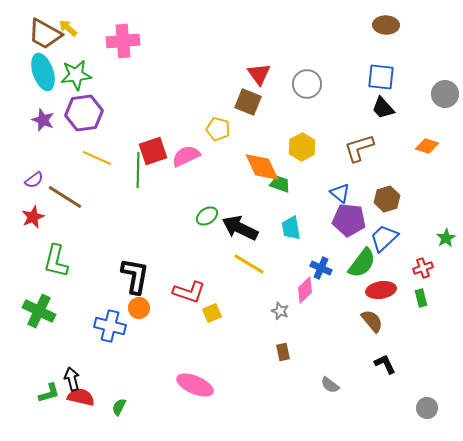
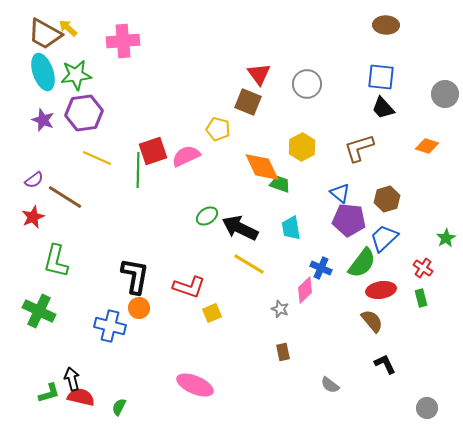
red cross at (423, 268): rotated 36 degrees counterclockwise
red L-shape at (189, 292): moved 5 px up
gray star at (280, 311): moved 2 px up
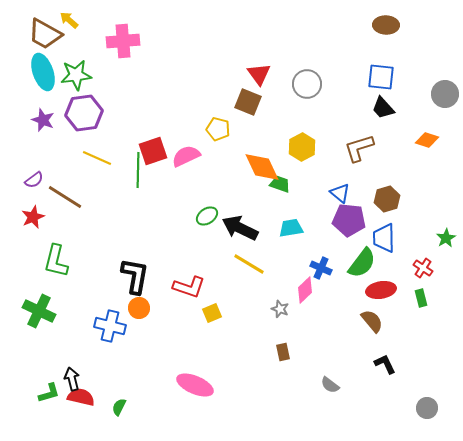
yellow arrow at (68, 28): moved 1 px right, 8 px up
orange diamond at (427, 146): moved 6 px up
cyan trapezoid at (291, 228): rotated 90 degrees clockwise
blue trapezoid at (384, 238): rotated 48 degrees counterclockwise
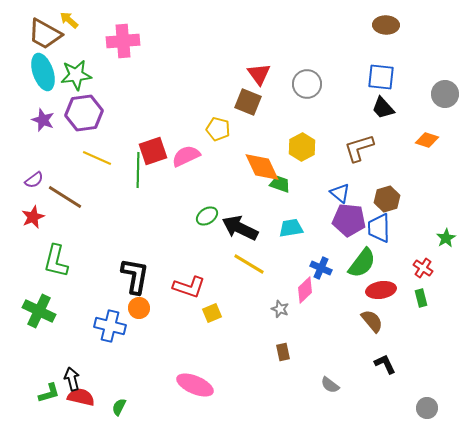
blue trapezoid at (384, 238): moved 5 px left, 10 px up
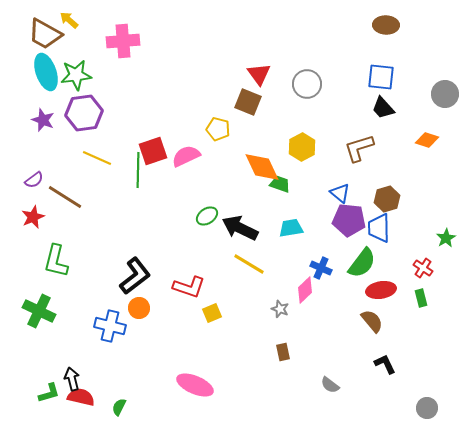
cyan ellipse at (43, 72): moved 3 px right
black L-shape at (135, 276): rotated 42 degrees clockwise
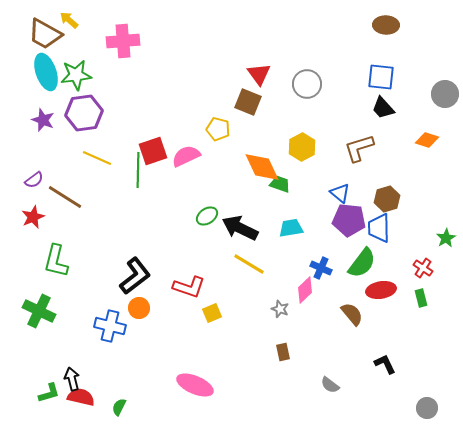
brown semicircle at (372, 321): moved 20 px left, 7 px up
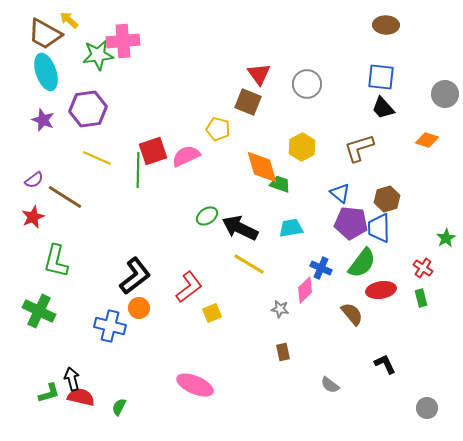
green star at (76, 75): moved 22 px right, 20 px up
purple hexagon at (84, 113): moved 4 px right, 4 px up
orange diamond at (262, 167): rotated 9 degrees clockwise
purple pentagon at (349, 220): moved 2 px right, 3 px down
red L-shape at (189, 287): rotated 56 degrees counterclockwise
gray star at (280, 309): rotated 12 degrees counterclockwise
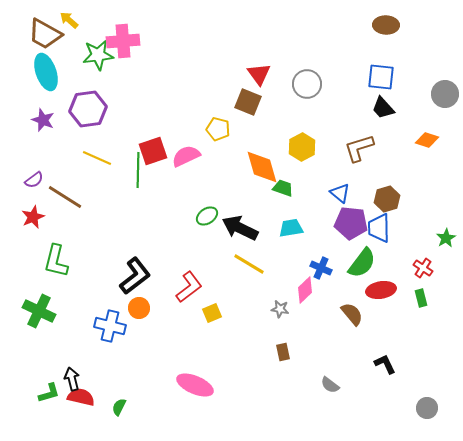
green trapezoid at (280, 184): moved 3 px right, 4 px down
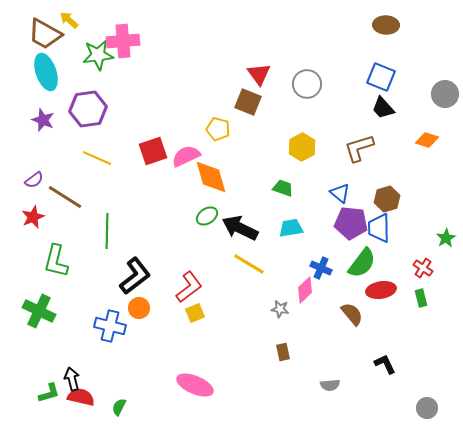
blue square at (381, 77): rotated 16 degrees clockwise
orange diamond at (262, 167): moved 51 px left, 10 px down
green line at (138, 170): moved 31 px left, 61 px down
yellow square at (212, 313): moved 17 px left
gray semicircle at (330, 385): rotated 42 degrees counterclockwise
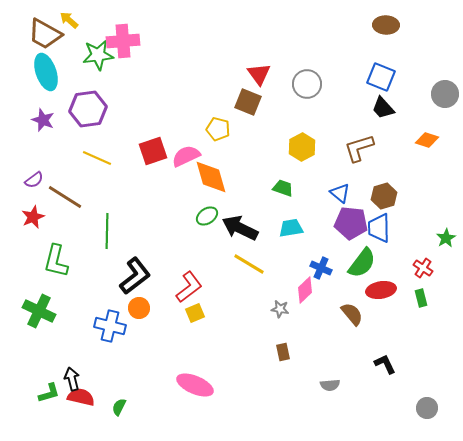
brown hexagon at (387, 199): moved 3 px left, 3 px up
